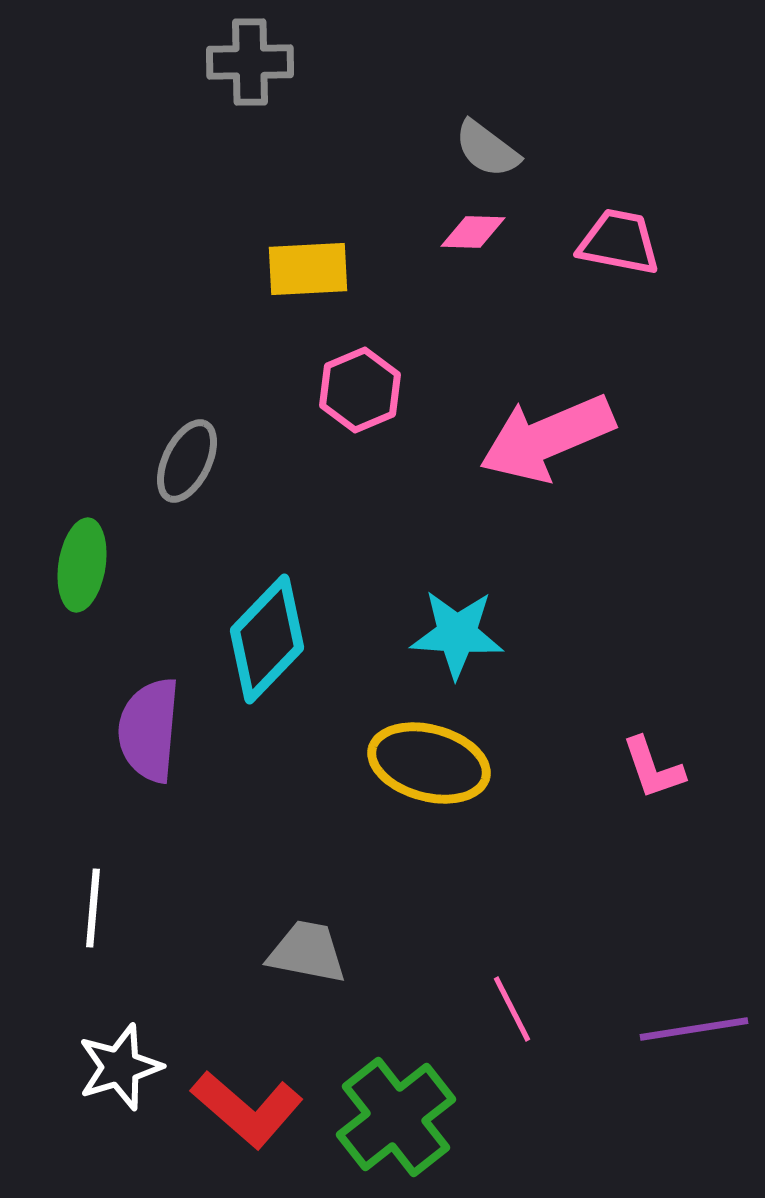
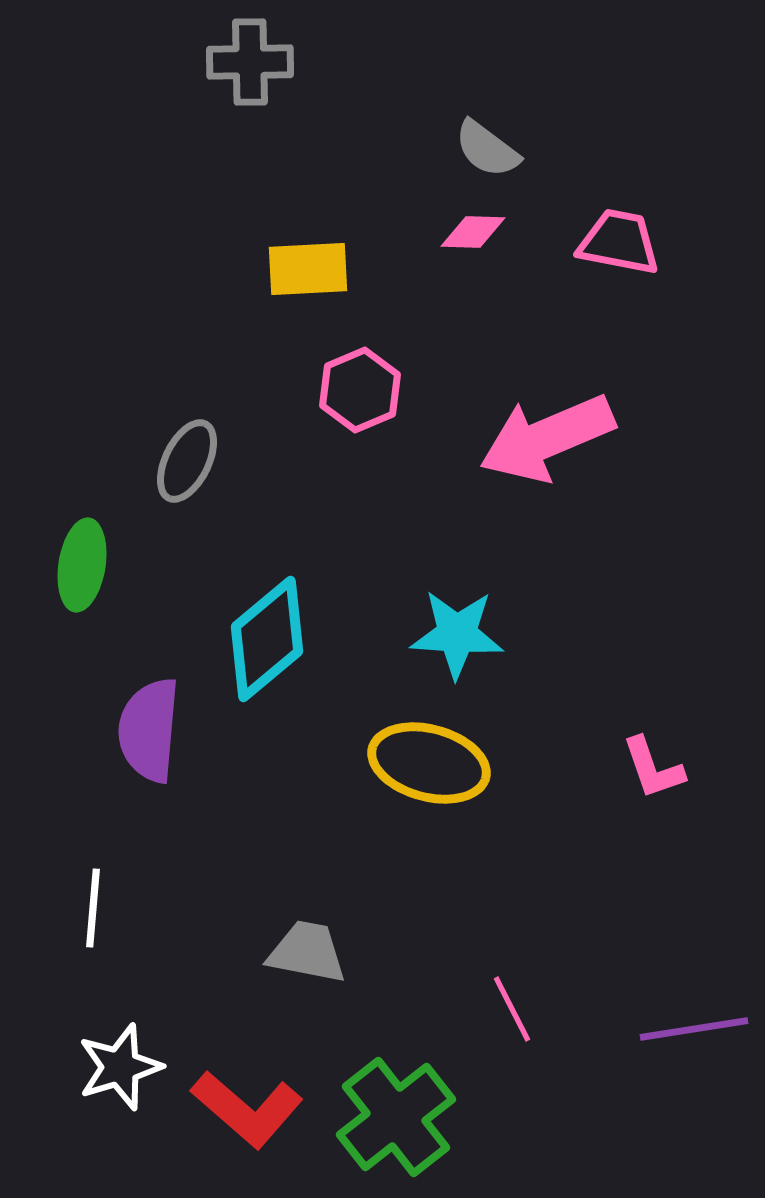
cyan diamond: rotated 6 degrees clockwise
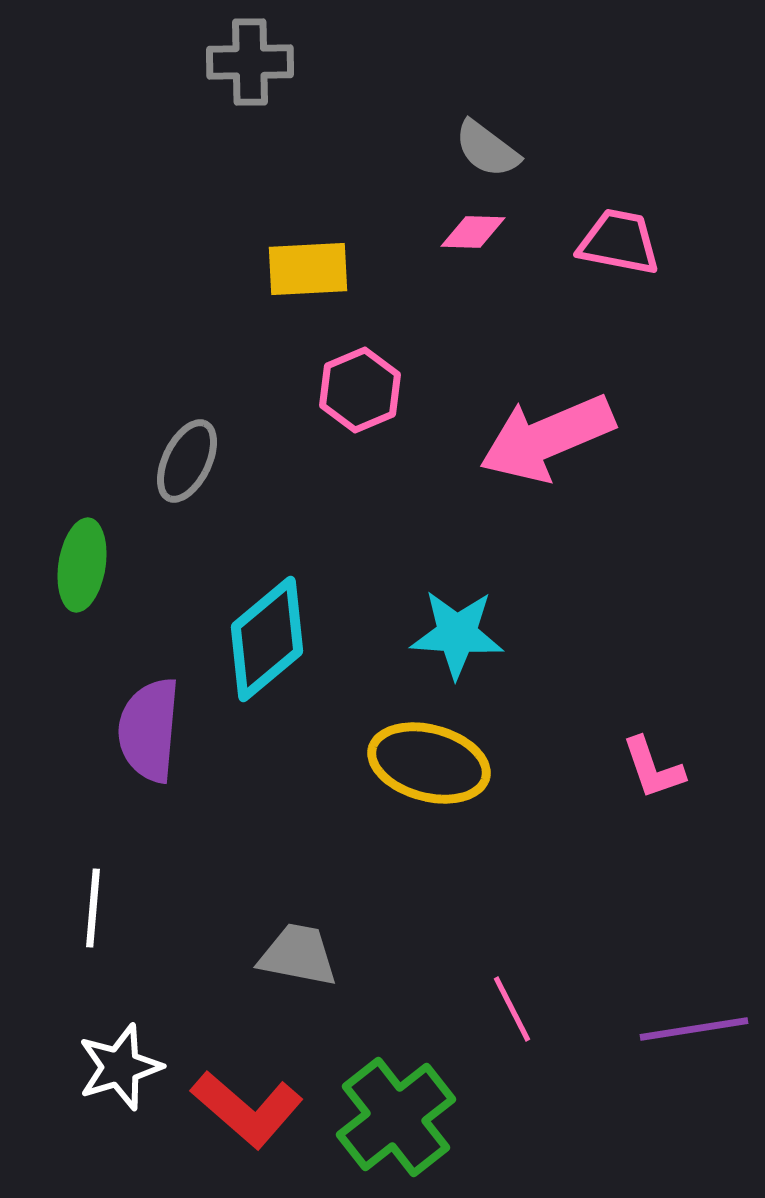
gray trapezoid: moved 9 px left, 3 px down
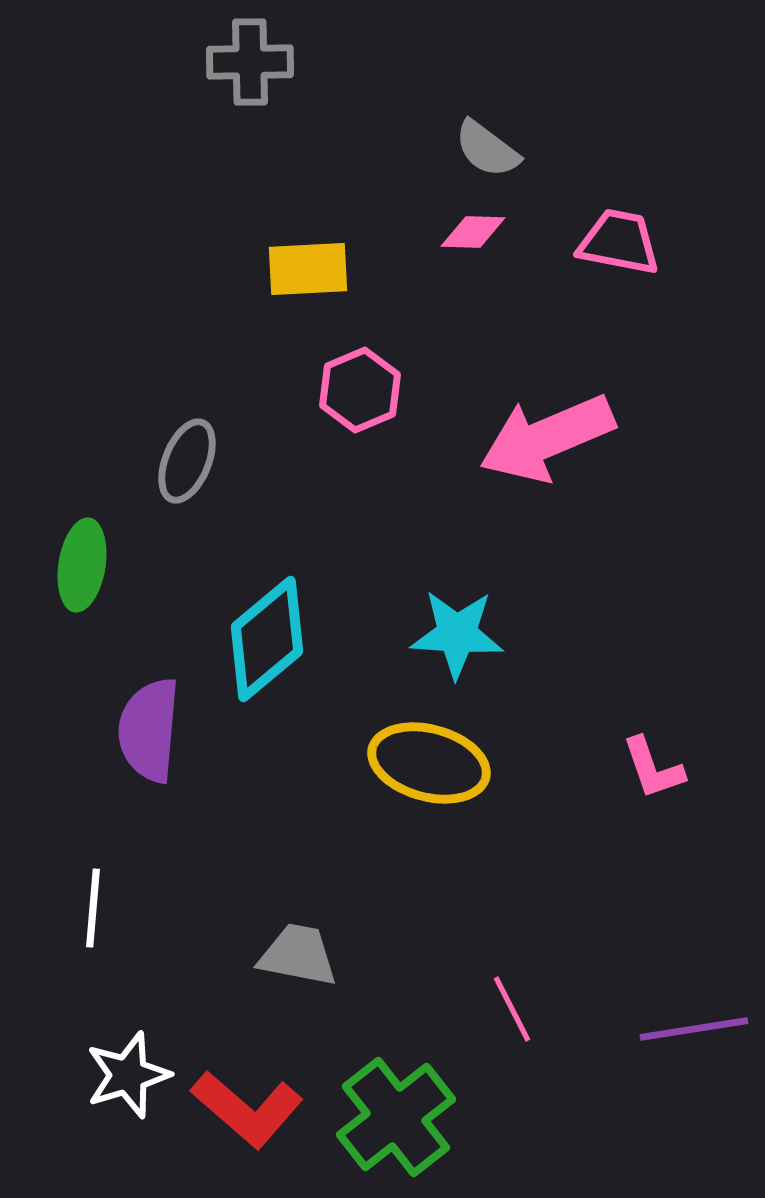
gray ellipse: rotated 4 degrees counterclockwise
white star: moved 8 px right, 8 px down
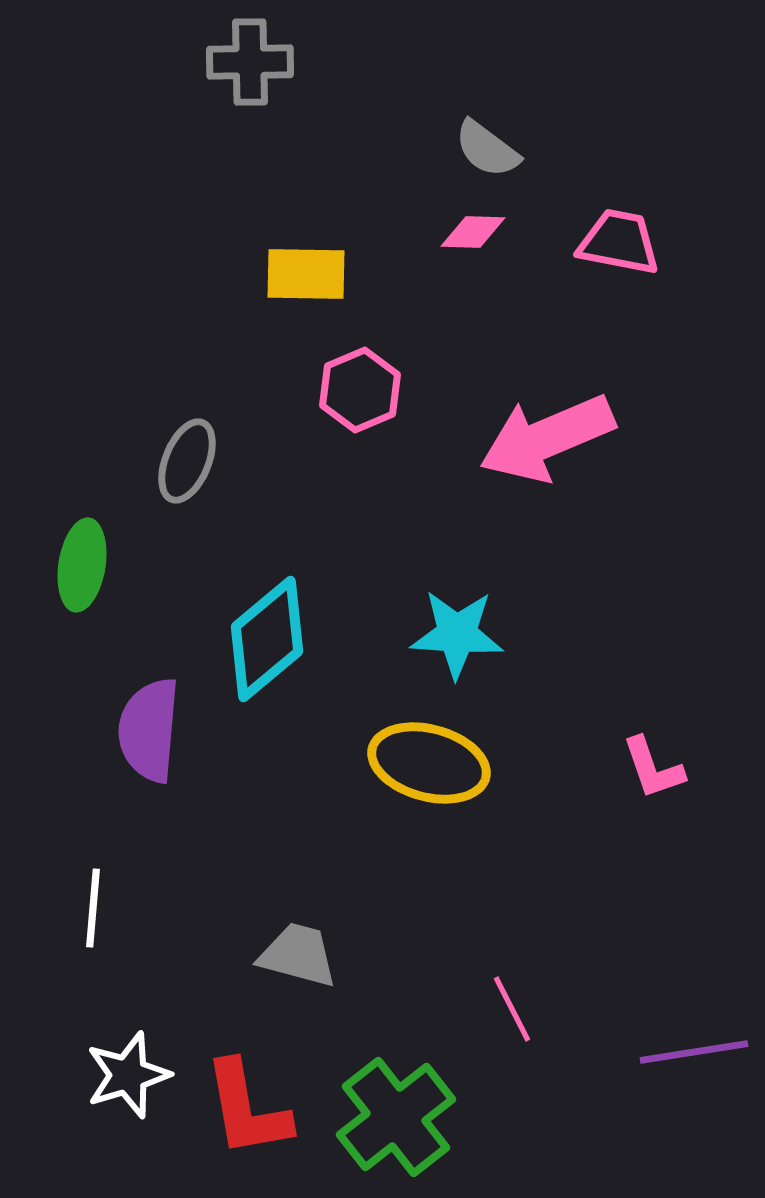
yellow rectangle: moved 2 px left, 5 px down; rotated 4 degrees clockwise
gray trapezoid: rotated 4 degrees clockwise
purple line: moved 23 px down
red L-shape: rotated 39 degrees clockwise
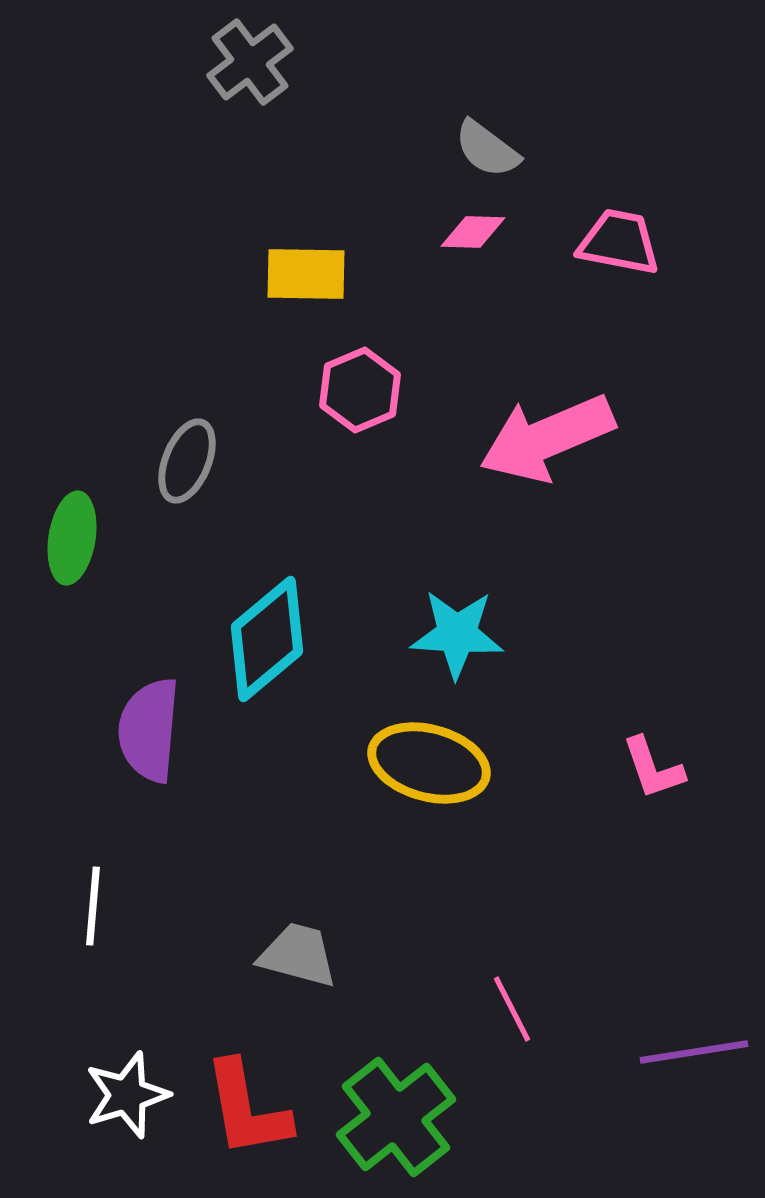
gray cross: rotated 36 degrees counterclockwise
green ellipse: moved 10 px left, 27 px up
white line: moved 2 px up
white star: moved 1 px left, 20 px down
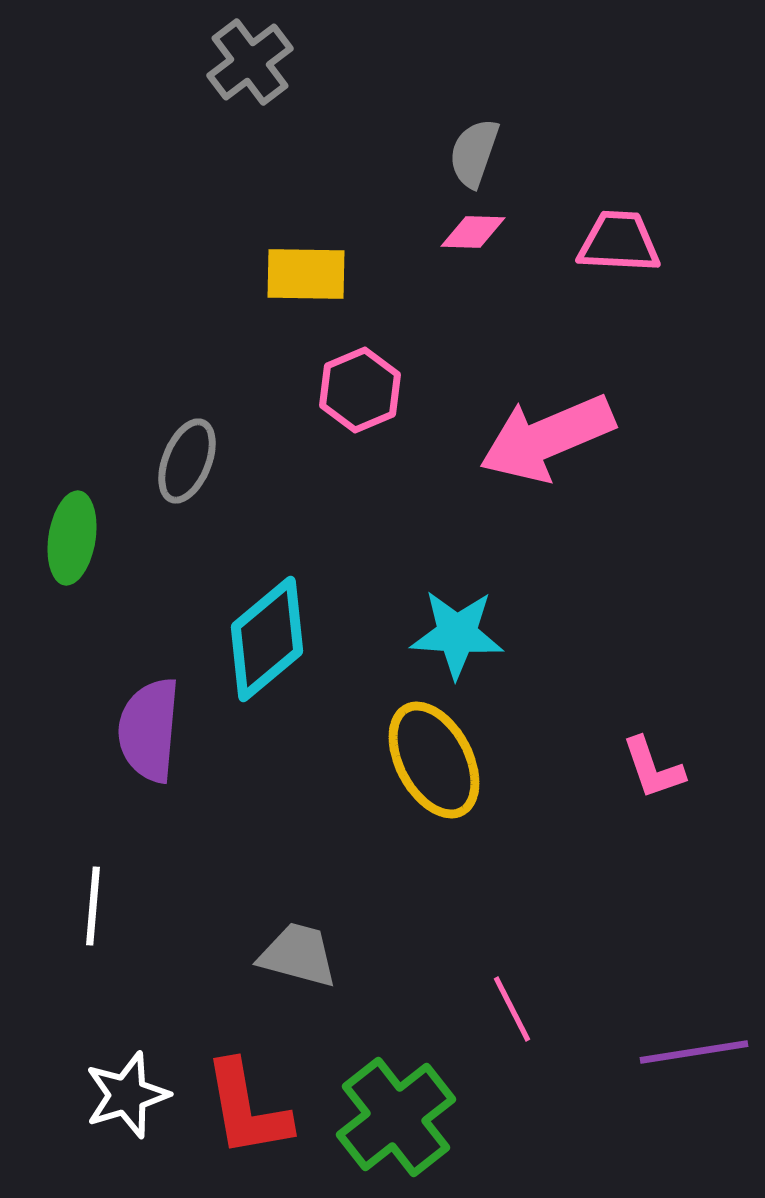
gray semicircle: moved 13 px left, 4 px down; rotated 72 degrees clockwise
pink trapezoid: rotated 8 degrees counterclockwise
yellow ellipse: moved 5 px right, 3 px up; rotated 47 degrees clockwise
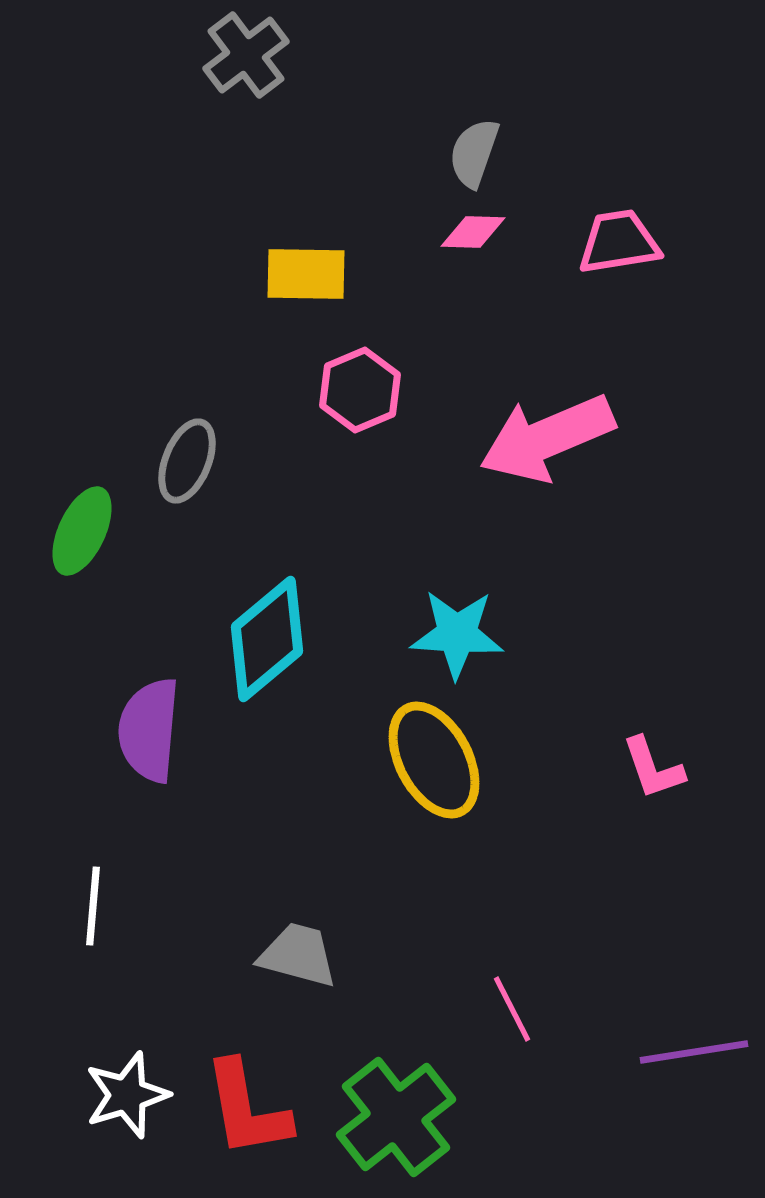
gray cross: moved 4 px left, 7 px up
pink trapezoid: rotated 12 degrees counterclockwise
green ellipse: moved 10 px right, 7 px up; rotated 16 degrees clockwise
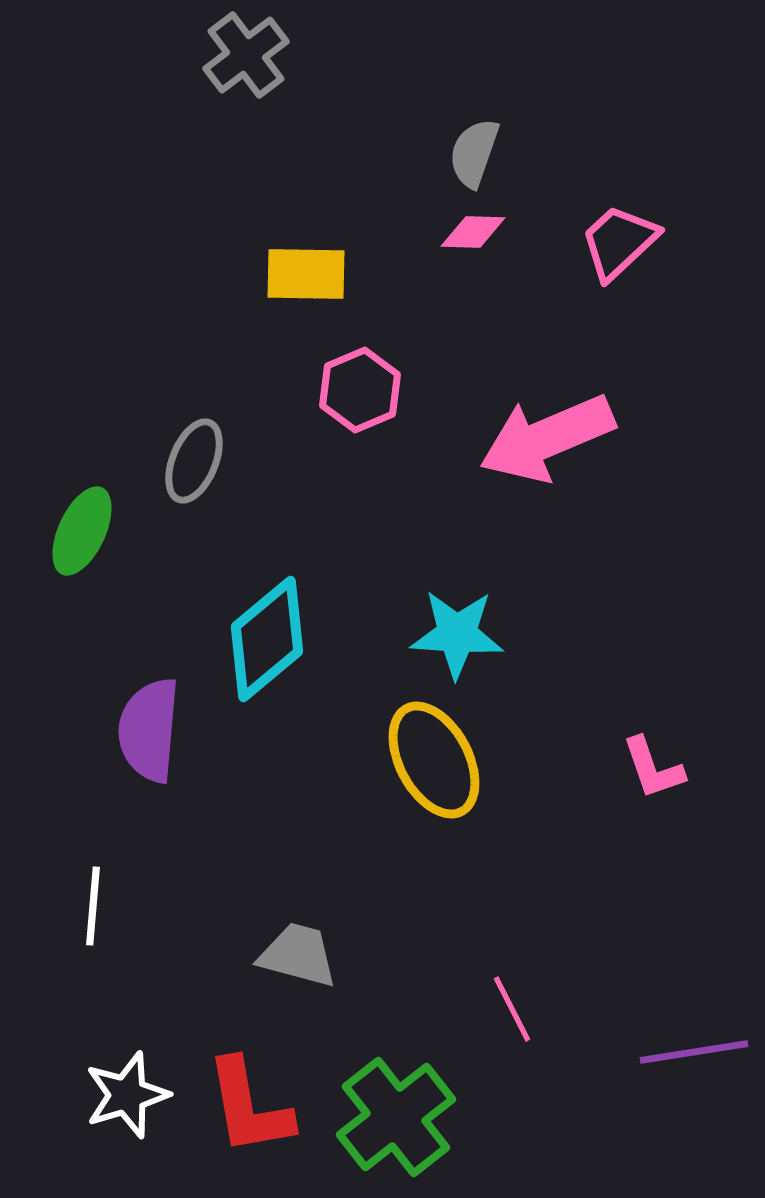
pink trapezoid: rotated 34 degrees counterclockwise
gray ellipse: moved 7 px right
red L-shape: moved 2 px right, 2 px up
